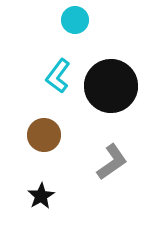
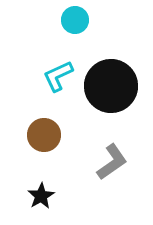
cyan L-shape: rotated 28 degrees clockwise
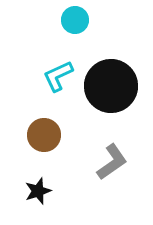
black star: moved 3 px left, 5 px up; rotated 12 degrees clockwise
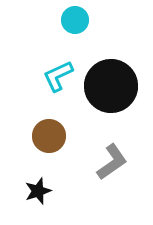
brown circle: moved 5 px right, 1 px down
